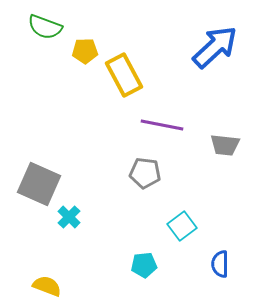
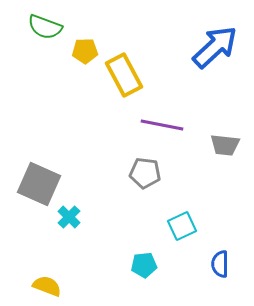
cyan square: rotated 12 degrees clockwise
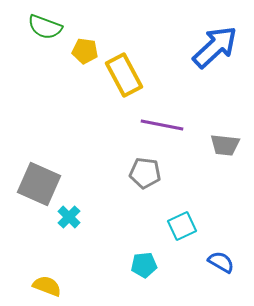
yellow pentagon: rotated 10 degrees clockwise
blue semicircle: moved 1 px right, 2 px up; rotated 120 degrees clockwise
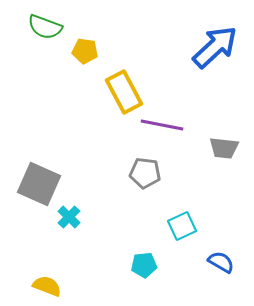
yellow rectangle: moved 17 px down
gray trapezoid: moved 1 px left, 3 px down
